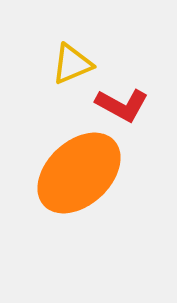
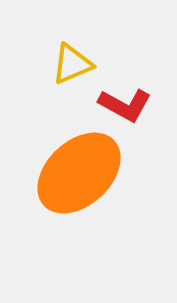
red L-shape: moved 3 px right
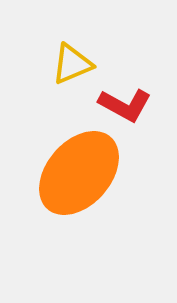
orange ellipse: rotated 6 degrees counterclockwise
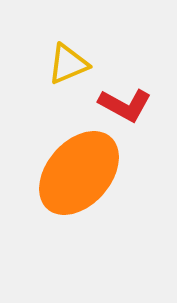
yellow triangle: moved 4 px left
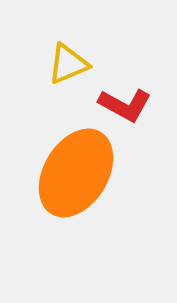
orange ellipse: moved 3 px left; rotated 10 degrees counterclockwise
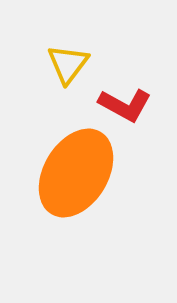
yellow triangle: rotated 30 degrees counterclockwise
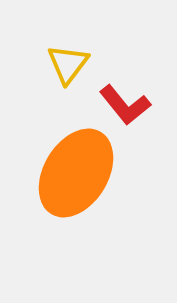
red L-shape: rotated 22 degrees clockwise
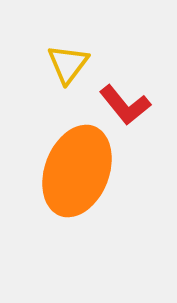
orange ellipse: moved 1 px right, 2 px up; rotated 10 degrees counterclockwise
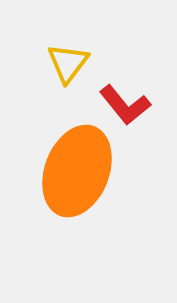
yellow triangle: moved 1 px up
